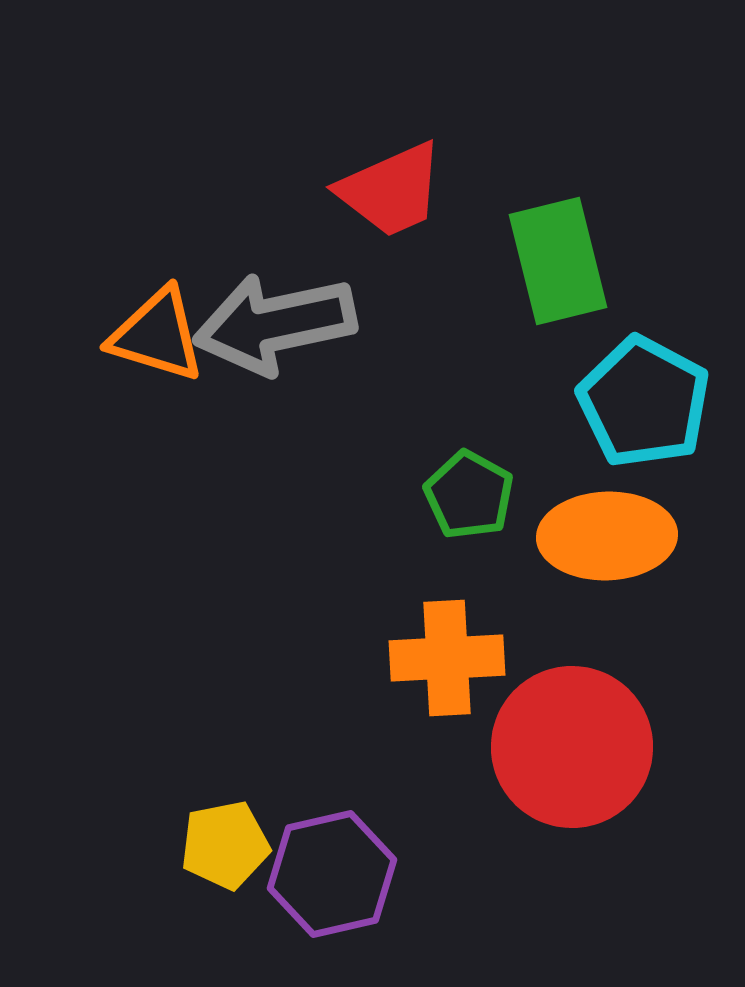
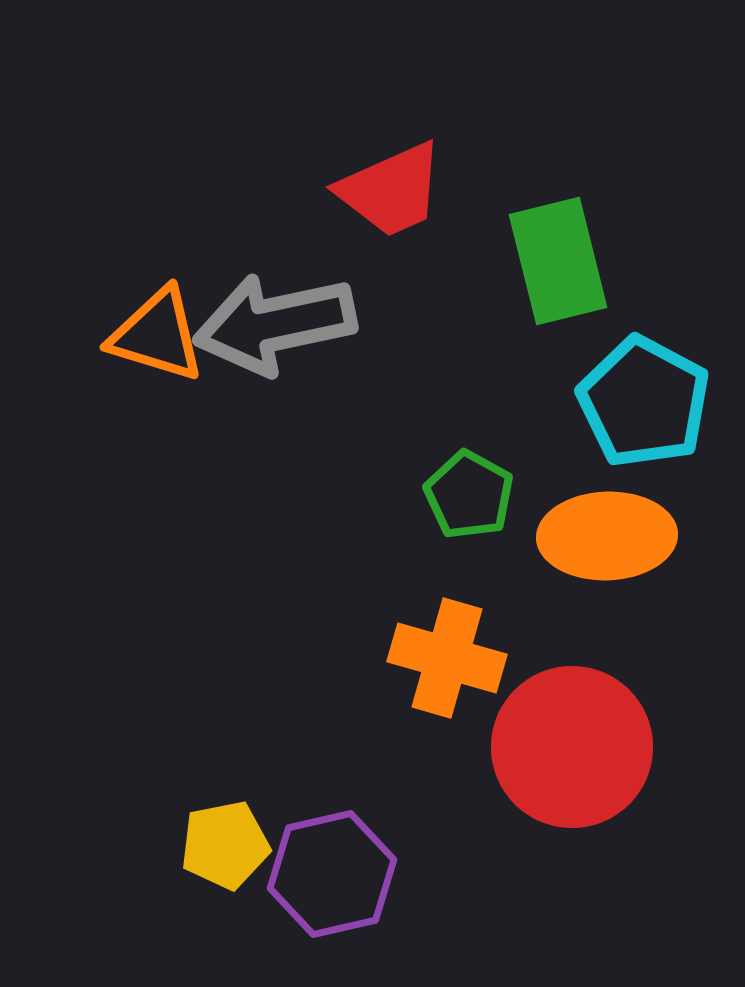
orange cross: rotated 19 degrees clockwise
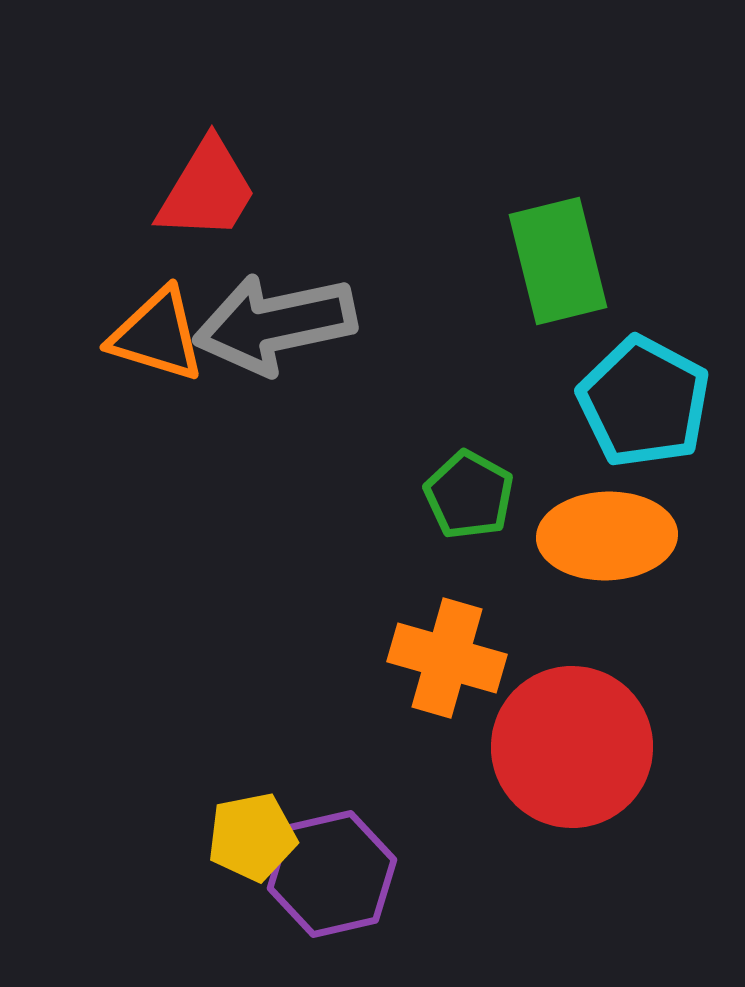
red trapezoid: moved 184 px left; rotated 35 degrees counterclockwise
yellow pentagon: moved 27 px right, 8 px up
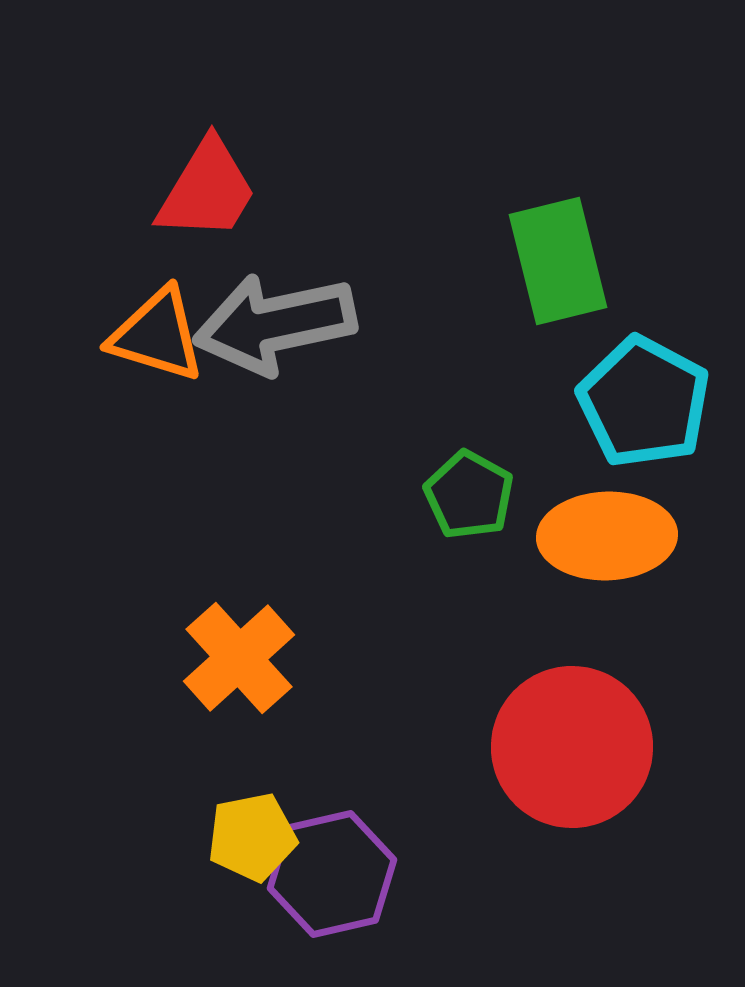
orange cross: moved 208 px left; rotated 32 degrees clockwise
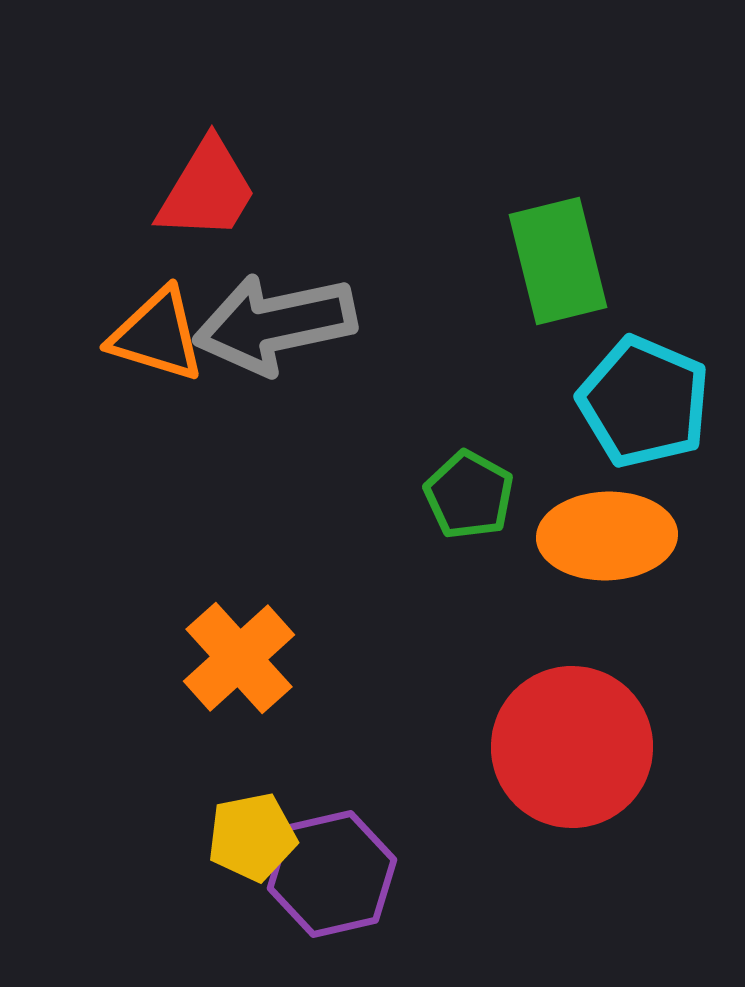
cyan pentagon: rotated 5 degrees counterclockwise
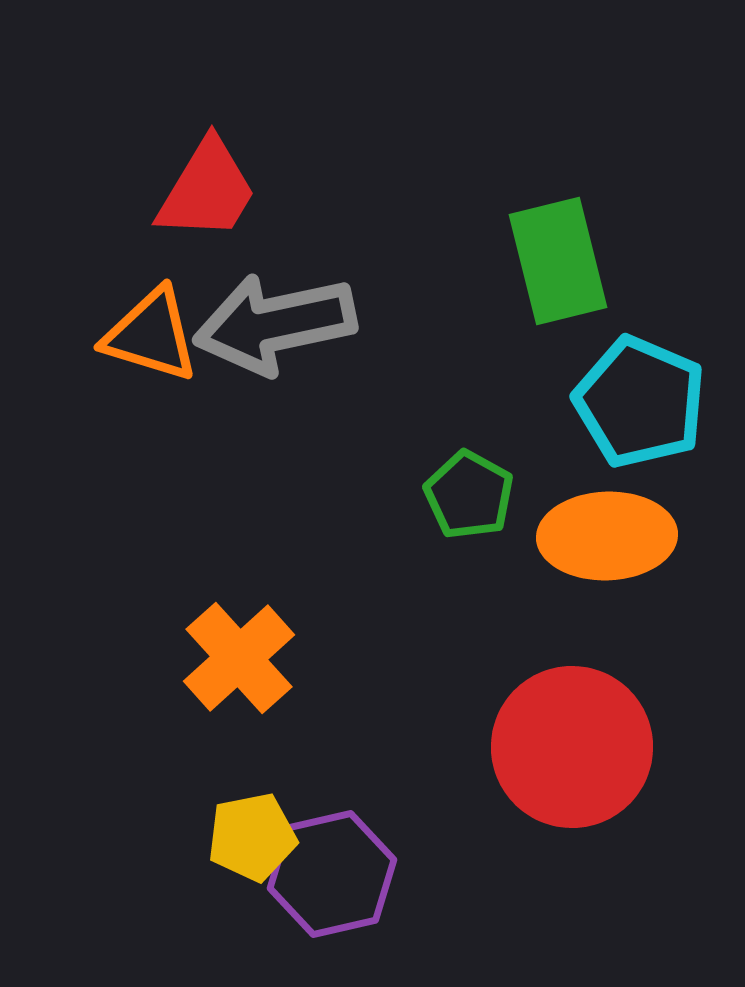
orange triangle: moved 6 px left
cyan pentagon: moved 4 px left
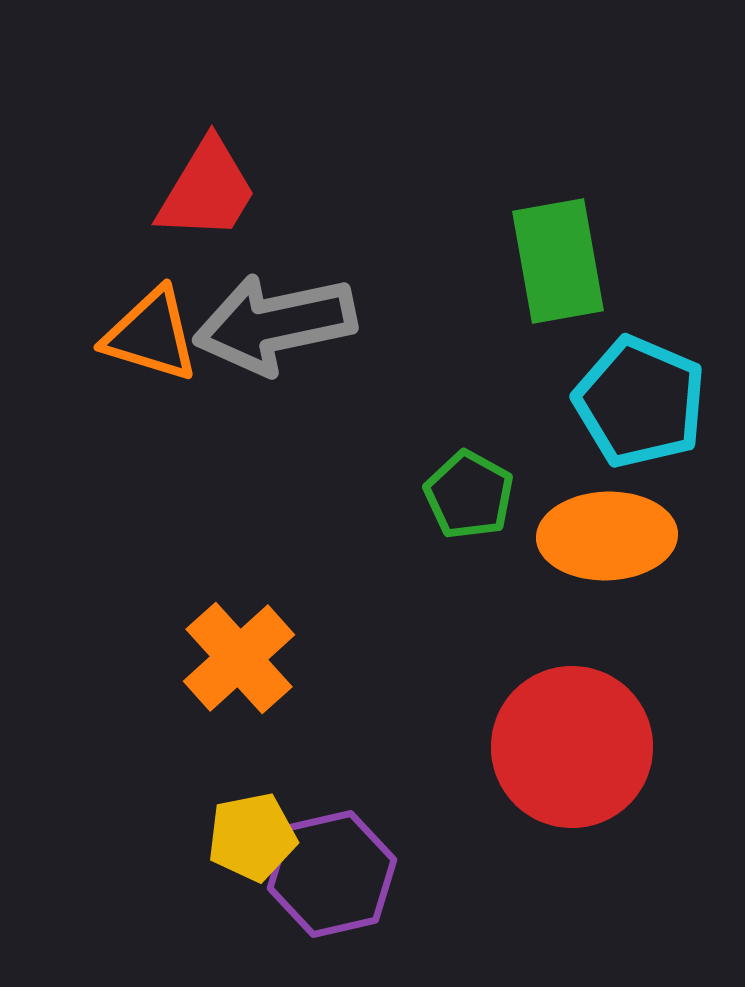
green rectangle: rotated 4 degrees clockwise
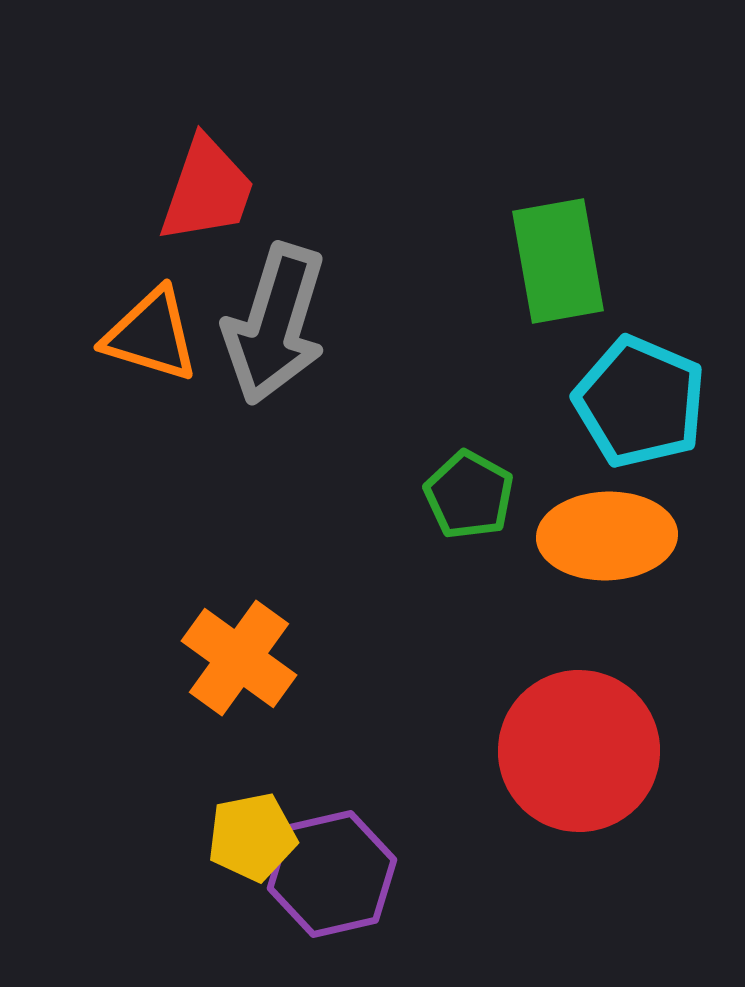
red trapezoid: rotated 12 degrees counterclockwise
gray arrow: rotated 61 degrees counterclockwise
orange cross: rotated 12 degrees counterclockwise
red circle: moved 7 px right, 4 px down
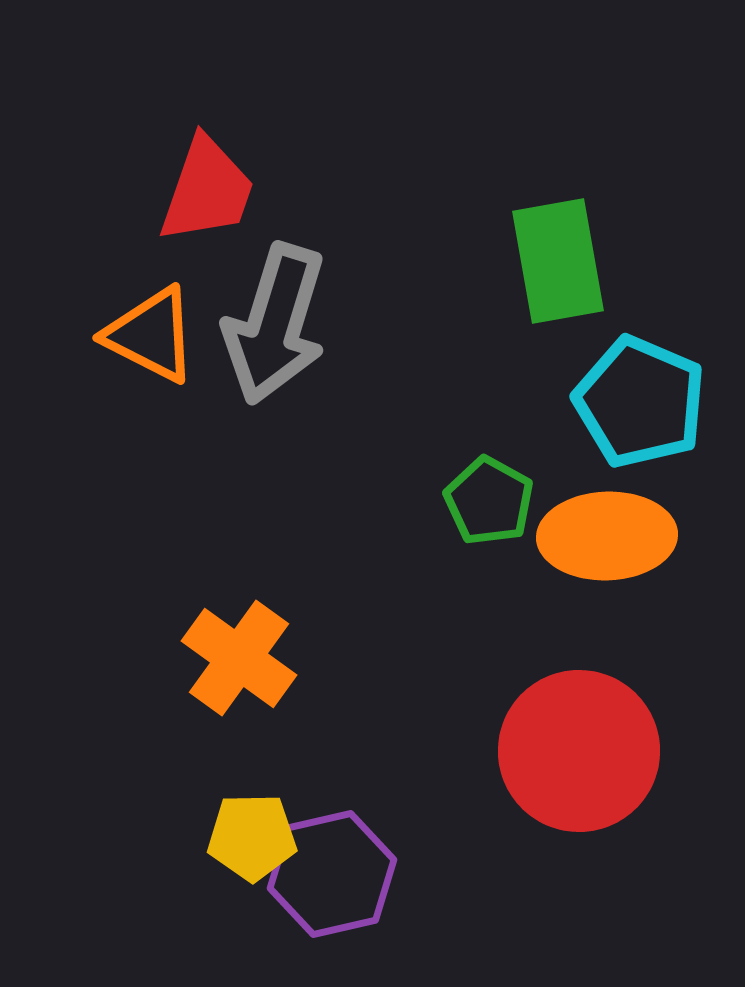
orange triangle: rotated 10 degrees clockwise
green pentagon: moved 20 px right, 6 px down
yellow pentagon: rotated 10 degrees clockwise
